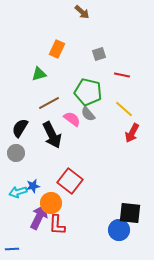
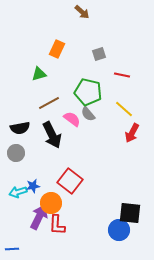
black semicircle: rotated 132 degrees counterclockwise
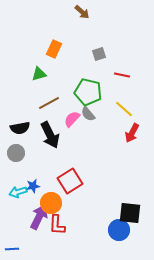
orange rectangle: moved 3 px left
pink semicircle: rotated 84 degrees counterclockwise
black arrow: moved 2 px left
red square: rotated 20 degrees clockwise
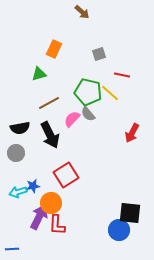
yellow line: moved 14 px left, 16 px up
red square: moved 4 px left, 6 px up
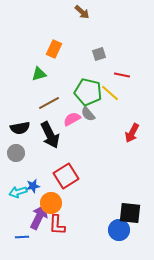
pink semicircle: rotated 18 degrees clockwise
red square: moved 1 px down
blue line: moved 10 px right, 12 px up
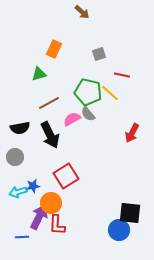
gray circle: moved 1 px left, 4 px down
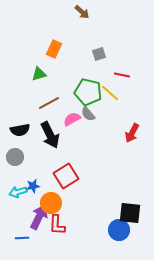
black semicircle: moved 2 px down
blue line: moved 1 px down
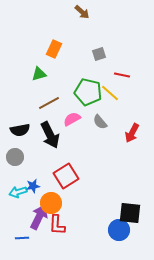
gray semicircle: moved 12 px right, 8 px down
